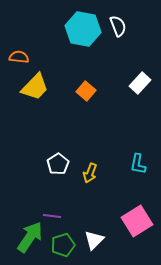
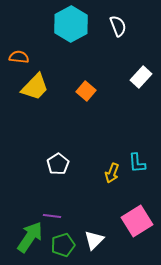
cyan hexagon: moved 12 px left, 5 px up; rotated 20 degrees clockwise
white rectangle: moved 1 px right, 6 px up
cyan L-shape: moved 1 px left, 1 px up; rotated 15 degrees counterclockwise
yellow arrow: moved 22 px right
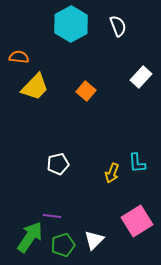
white pentagon: rotated 20 degrees clockwise
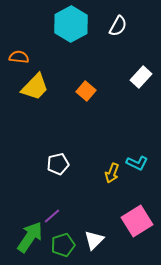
white semicircle: rotated 50 degrees clockwise
cyan L-shape: rotated 60 degrees counterclockwise
purple line: rotated 48 degrees counterclockwise
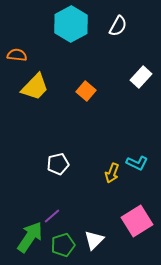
orange semicircle: moved 2 px left, 2 px up
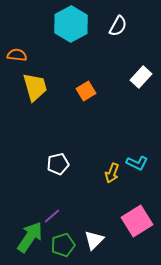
yellow trapezoid: rotated 60 degrees counterclockwise
orange square: rotated 18 degrees clockwise
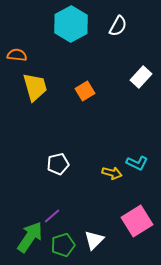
orange square: moved 1 px left
yellow arrow: rotated 96 degrees counterclockwise
